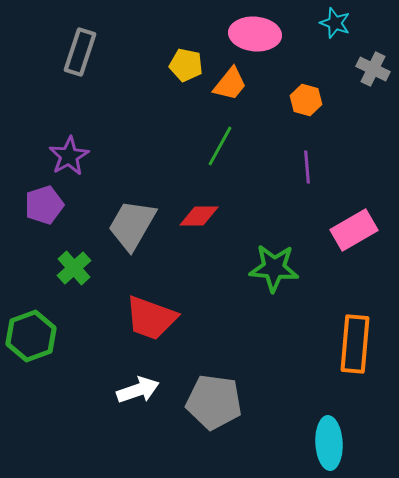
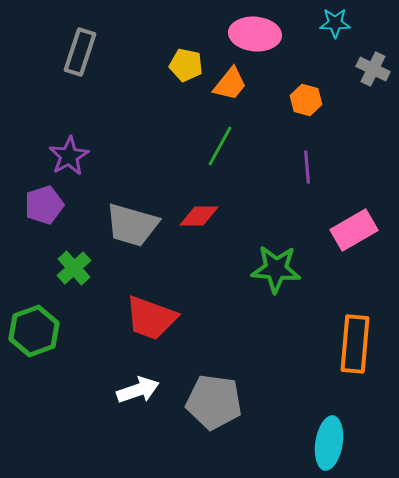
cyan star: rotated 20 degrees counterclockwise
gray trapezoid: rotated 104 degrees counterclockwise
green star: moved 2 px right, 1 px down
green hexagon: moved 3 px right, 5 px up
cyan ellipse: rotated 12 degrees clockwise
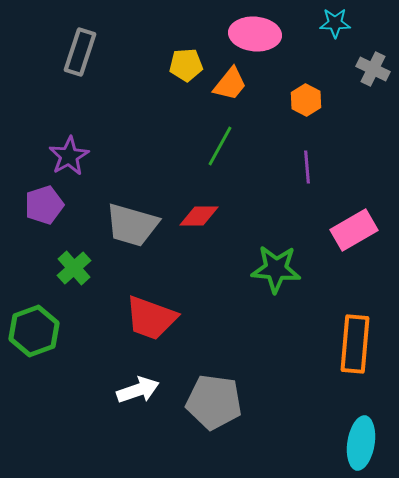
yellow pentagon: rotated 16 degrees counterclockwise
orange hexagon: rotated 12 degrees clockwise
cyan ellipse: moved 32 px right
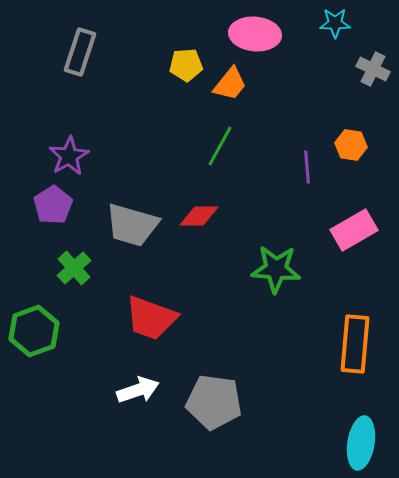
orange hexagon: moved 45 px right, 45 px down; rotated 20 degrees counterclockwise
purple pentagon: moved 9 px right; rotated 15 degrees counterclockwise
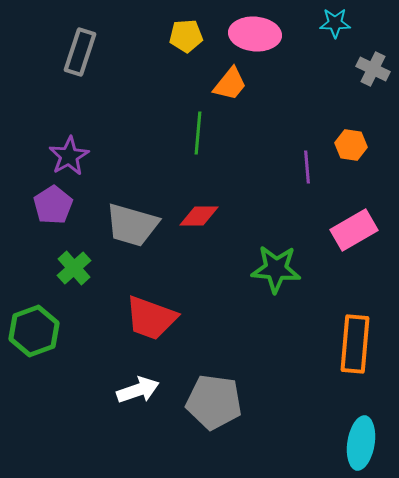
yellow pentagon: moved 29 px up
green line: moved 22 px left, 13 px up; rotated 24 degrees counterclockwise
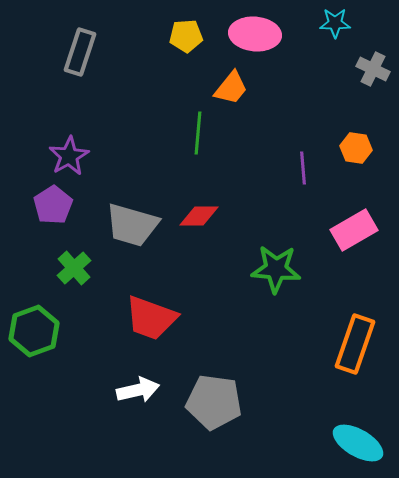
orange trapezoid: moved 1 px right, 4 px down
orange hexagon: moved 5 px right, 3 px down
purple line: moved 4 px left, 1 px down
orange rectangle: rotated 14 degrees clockwise
white arrow: rotated 6 degrees clockwise
cyan ellipse: moved 3 px left; rotated 69 degrees counterclockwise
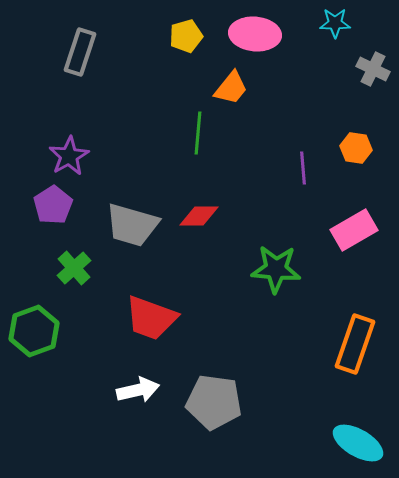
yellow pentagon: rotated 12 degrees counterclockwise
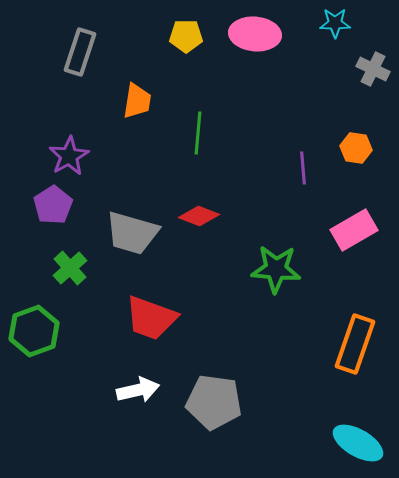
yellow pentagon: rotated 16 degrees clockwise
orange trapezoid: moved 94 px left, 13 px down; rotated 30 degrees counterclockwise
red diamond: rotated 21 degrees clockwise
gray trapezoid: moved 8 px down
green cross: moved 4 px left
